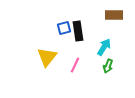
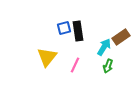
brown rectangle: moved 7 px right, 22 px down; rotated 36 degrees counterclockwise
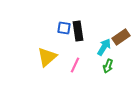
blue square: rotated 24 degrees clockwise
yellow triangle: rotated 10 degrees clockwise
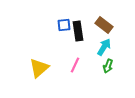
blue square: moved 3 px up; rotated 16 degrees counterclockwise
brown rectangle: moved 17 px left, 12 px up; rotated 72 degrees clockwise
yellow triangle: moved 8 px left, 11 px down
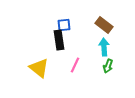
black rectangle: moved 19 px left, 9 px down
cyan arrow: rotated 36 degrees counterclockwise
yellow triangle: rotated 40 degrees counterclockwise
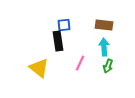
brown rectangle: rotated 30 degrees counterclockwise
black rectangle: moved 1 px left, 1 px down
pink line: moved 5 px right, 2 px up
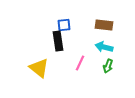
cyan arrow: rotated 72 degrees counterclockwise
